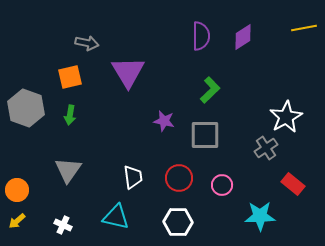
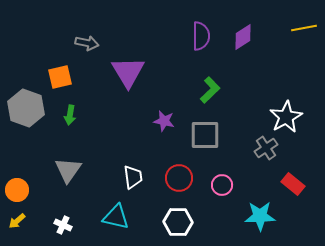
orange square: moved 10 px left
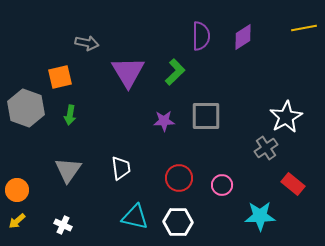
green L-shape: moved 35 px left, 18 px up
purple star: rotated 15 degrees counterclockwise
gray square: moved 1 px right, 19 px up
white trapezoid: moved 12 px left, 9 px up
cyan triangle: moved 19 px right
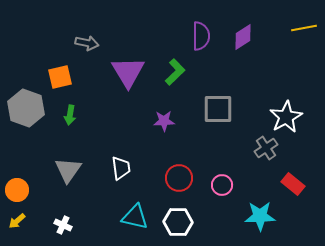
gray square: moved 12 px right, 7 px up
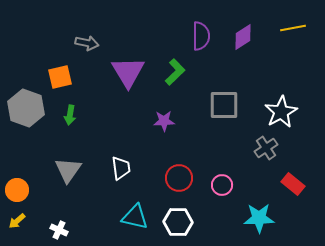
yellow line: moved 11 px left
gray square: moved 6 px right, 4 px up
white star: moved 5 px left, 5 px up
cyan star: moved 1 px left, 2 px down
white cross: moved 4 px left, 5 px down
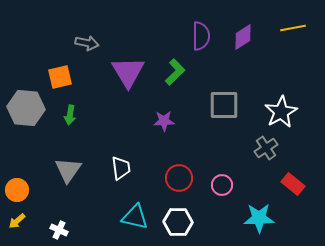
gray hexagon: rotated 15 degrees counterclockwise
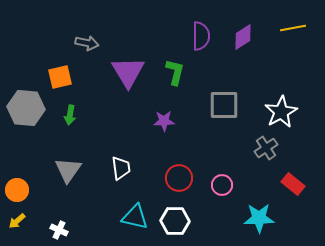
green L-shape: rotated 32 degrees counterclockwise
white hexagon: moved 3 px left, 1 px up
